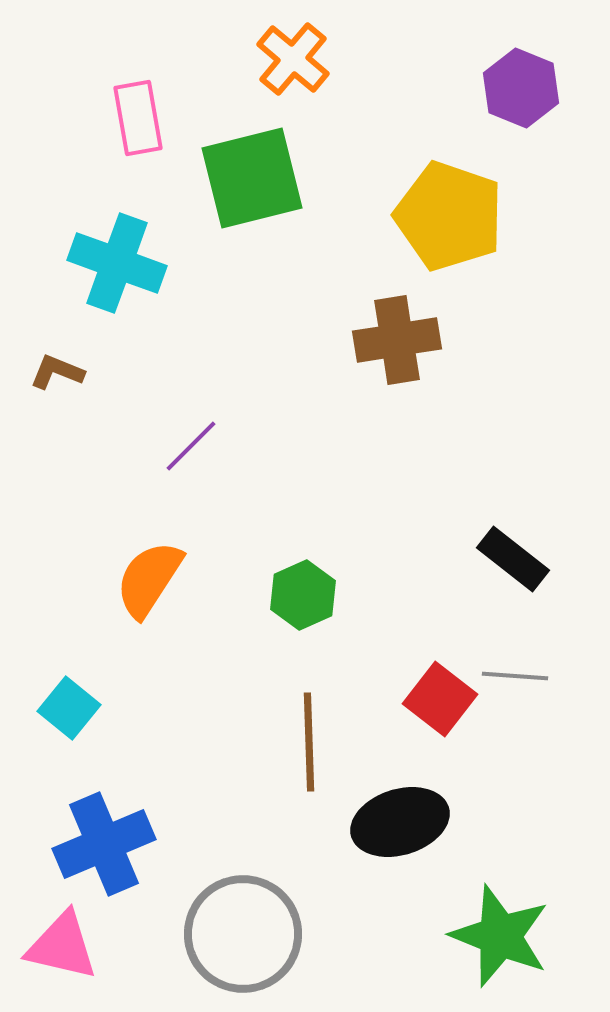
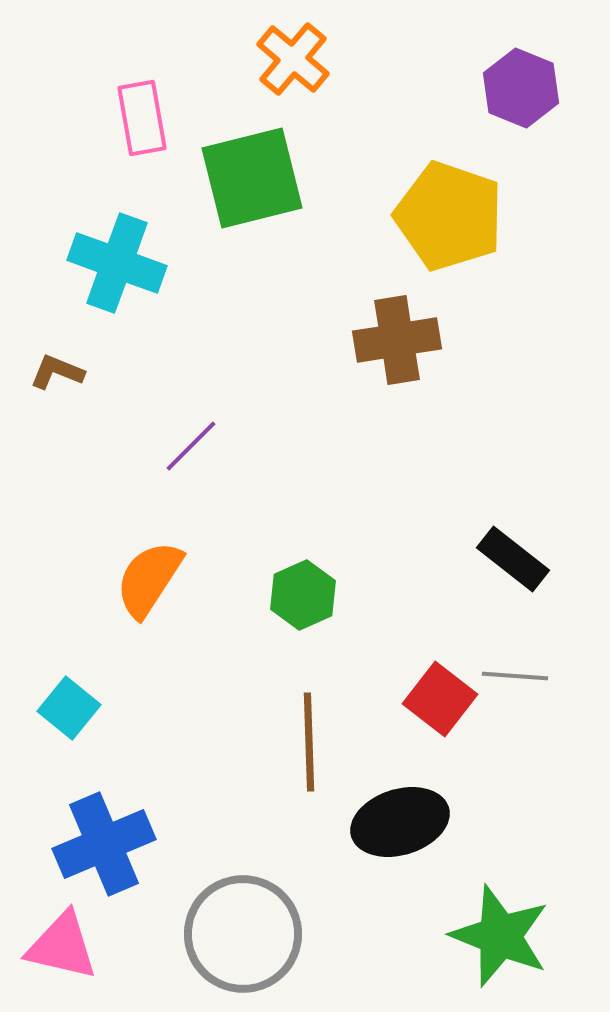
pink rectangle: moved 4 px right
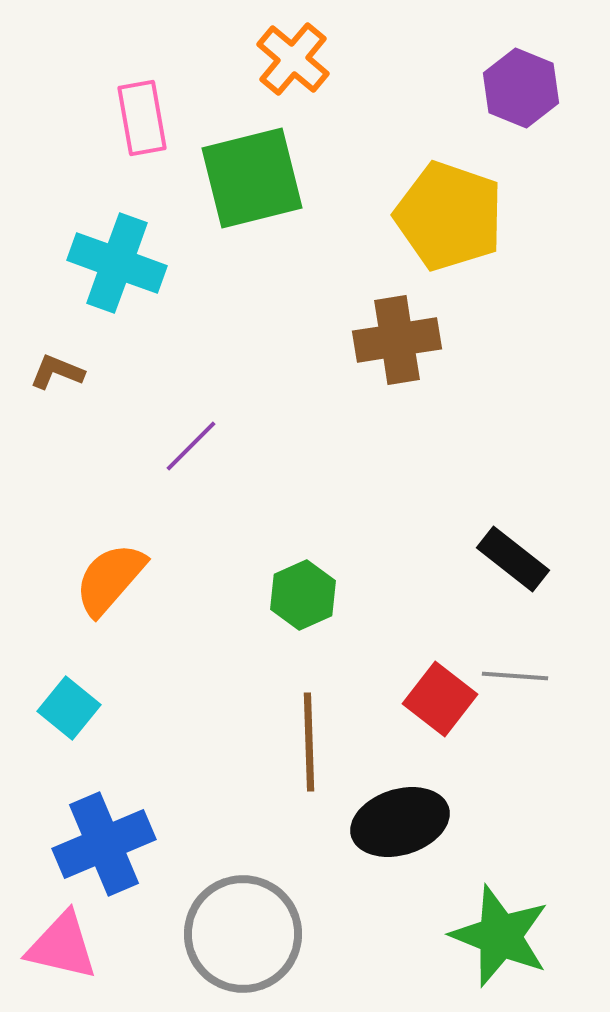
orange semicircle: moved 39 px left; rotated 8 degrees clockwise
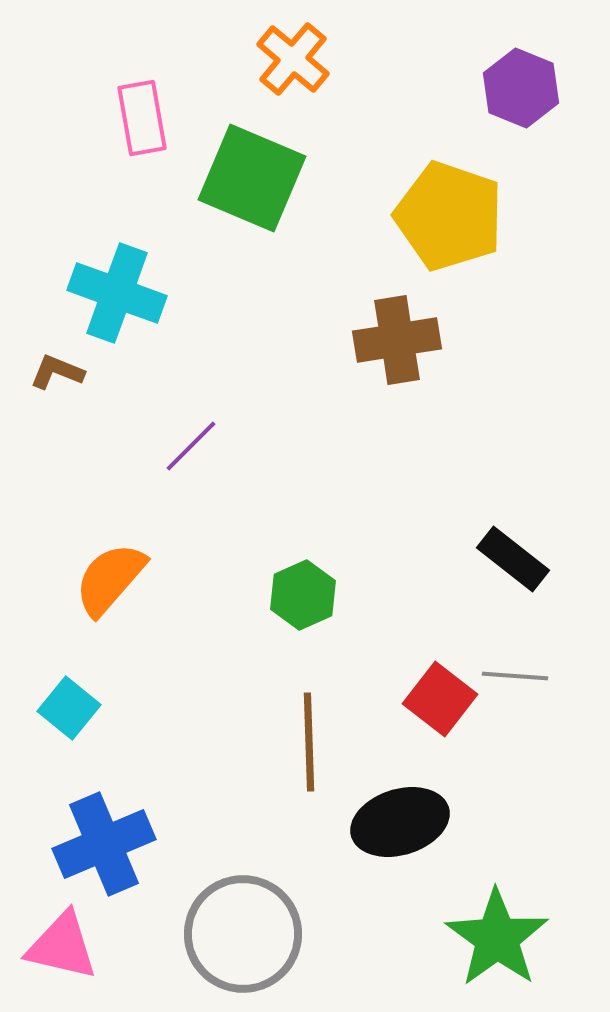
green square: rotated 37 degrees clockwise
cyan cross: moved 30 px down
green star: moved 3 px left, 2 px down; rotated 14 degrees clockwise
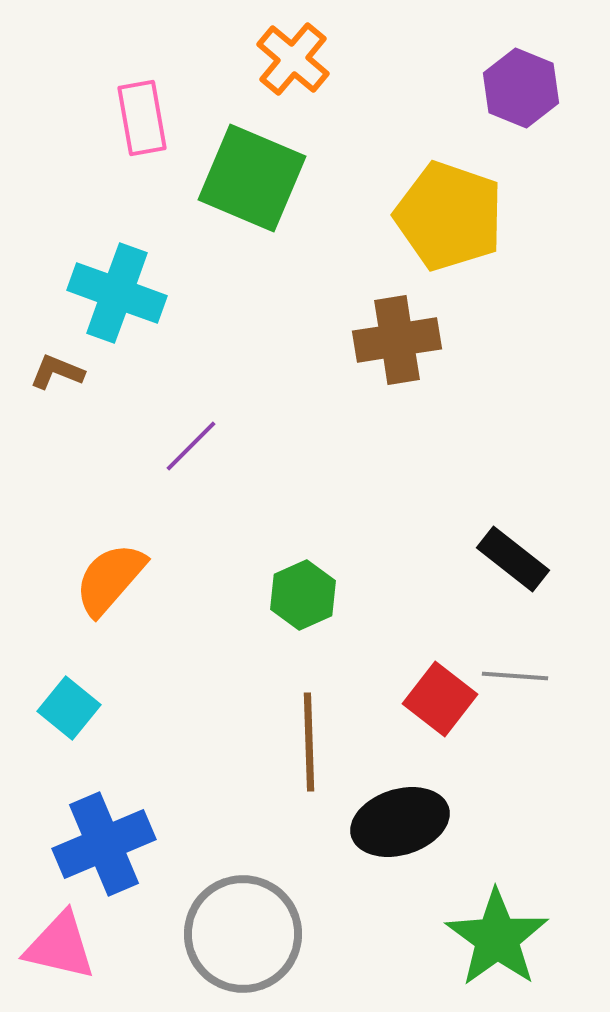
pink triangle: moved 2 px left
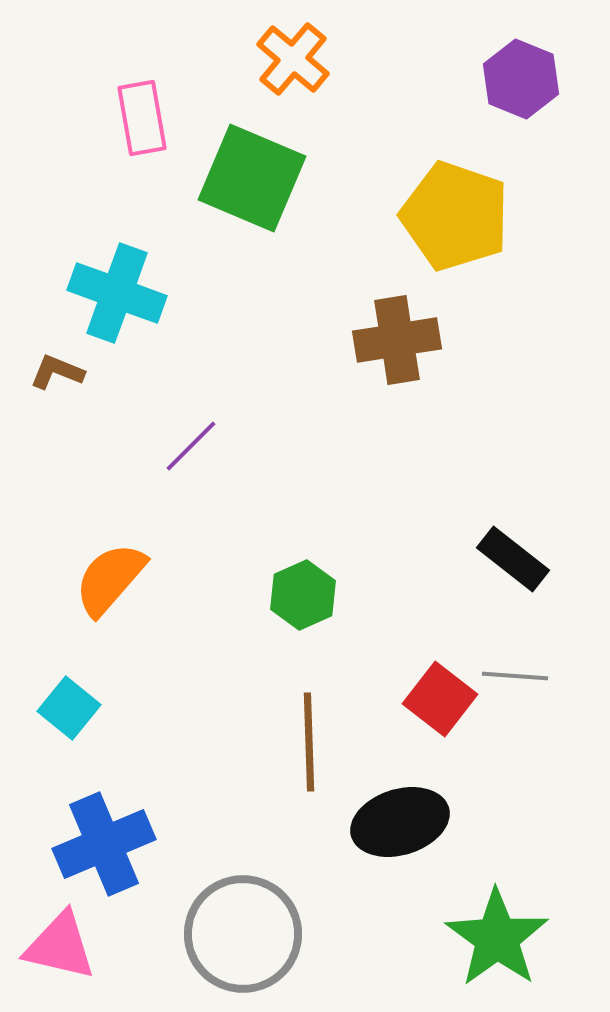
purple hexagon: moved 9 px up
yellow pentagon: moved 6 px right
